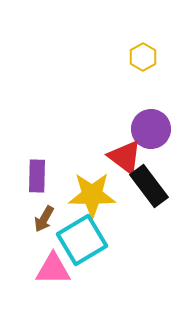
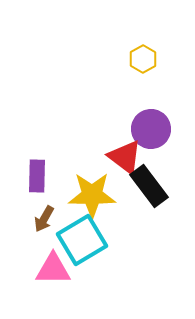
yellow hexagon: moved 2 px down
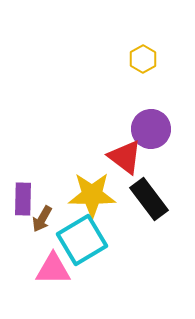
purple rectangle: moved 14 px left, 23 px down
black rectangle: moved 13 px down
brown arrow: moved 2 px left
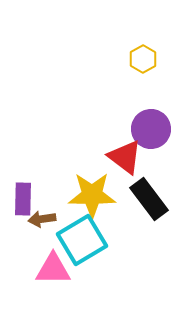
brown arrow: rotated 52 degrees clockwise
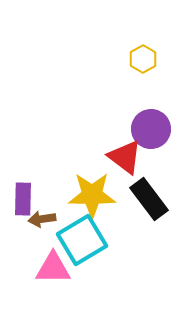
pink triangle: moved 1 px up
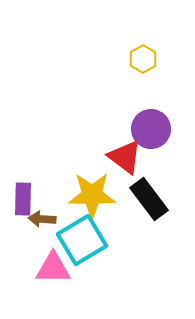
brown arrow: rotated 12 degrees clockwise
